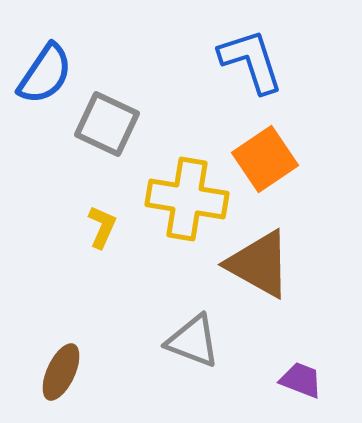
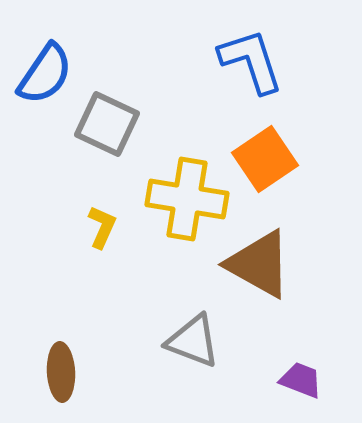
brown ellipse: rotated 28 degrees counterclockwise
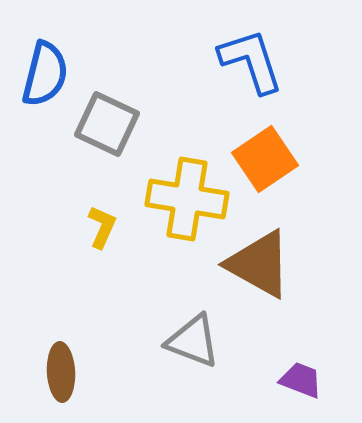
blue semicircle: rotated 20 degrees counterclockwise
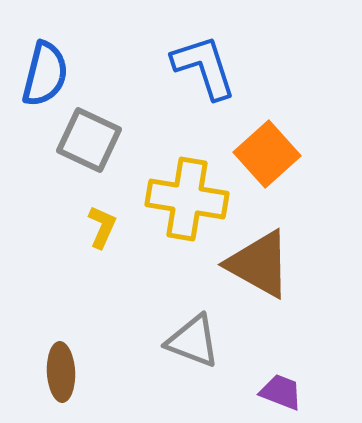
blue L-shape: moved 47 px left, 6 px down
gray square: moved 18 px left, 16 px down
orange square: moved 2 px right, 5 px up; rotated 8 degrees counterclockwise
purple trapezoid: moved 20 px left, 12 px down
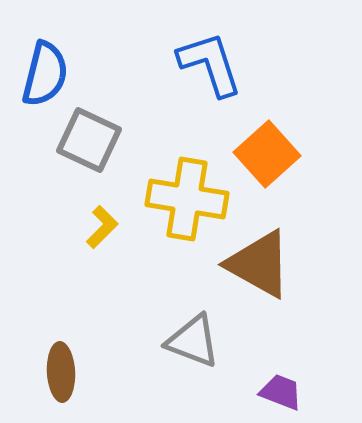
blue L-shape: moved 6 px right, 3 px up
yellow L-shape: rotated 21 degrees clockwise
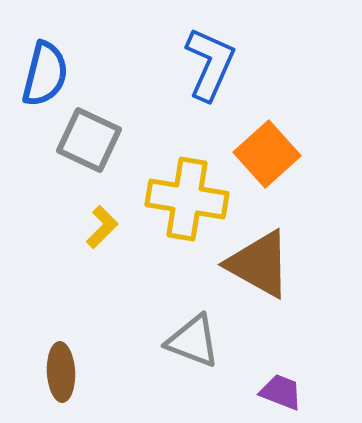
blue L-shape: rotated 42 degrees clockwise
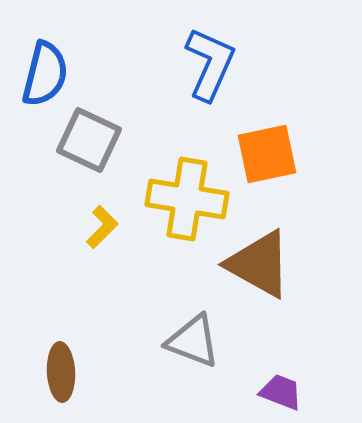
orange square: rotated 30 degrees clockwise
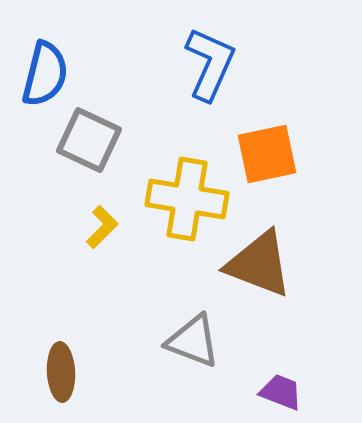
brown triangle: rotated 8 degrees counterclockwise
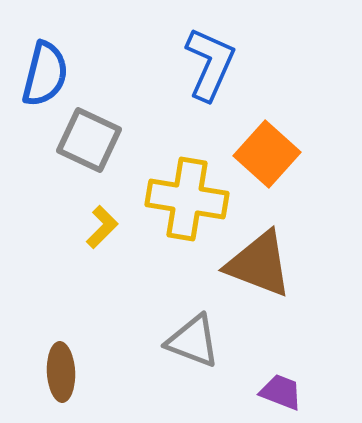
orange square: rotated 36 degrees counterclockwise
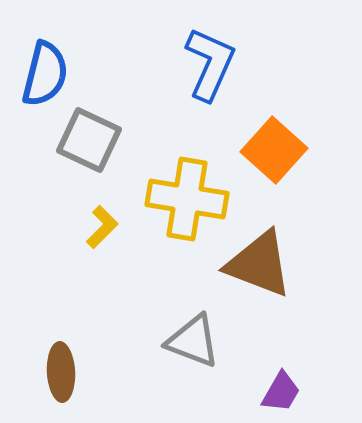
orange square: moved 7 px right, 4 px up
purple trapezoid: rotated 99 degrees clockwise
